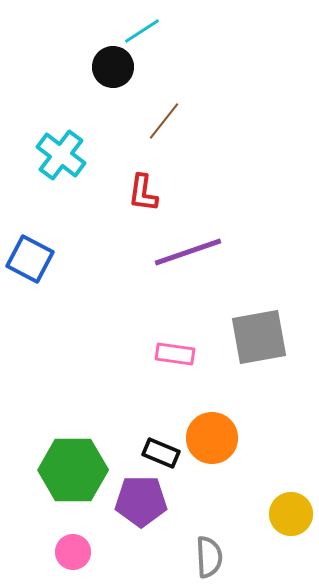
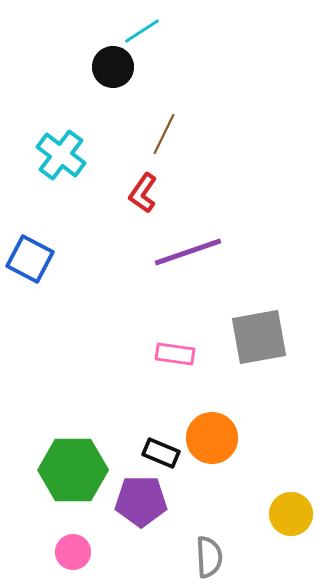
brown line: moved 13 px down; rotated 12 degrees counterclockwise
red L-shape: rotated 27 degrees clockwise
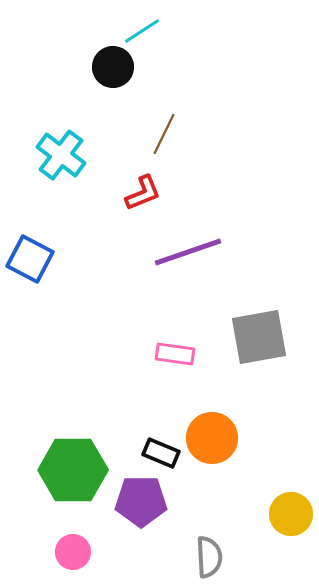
red L-shape: rotated 147 degrees counterclockwise
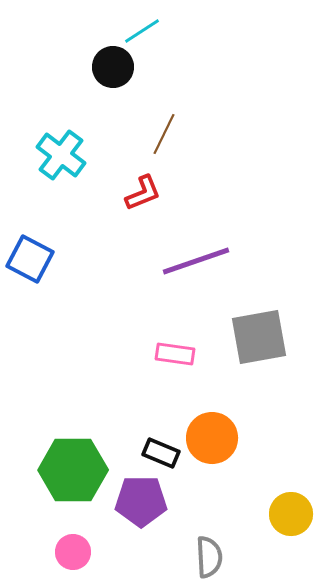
purple line: moved 8 px right, 9 px down
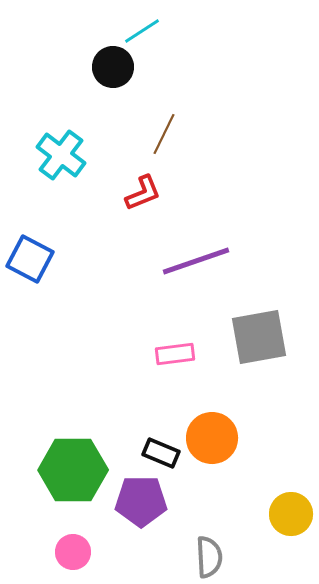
pink rectangle: rotated 15 degrees counterclockwise
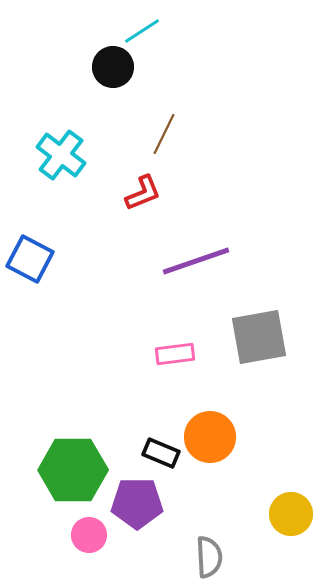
orange circle: moved 2 px left, 1 px up
purple pentagon: moved 4 px left, 2 px down
pink circle: moved 16 px right, 17 px up
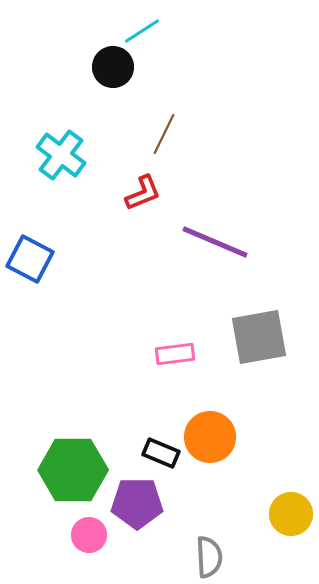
purple line: moved 19 px right, 19 px up; rotated 42 degrees clockwise
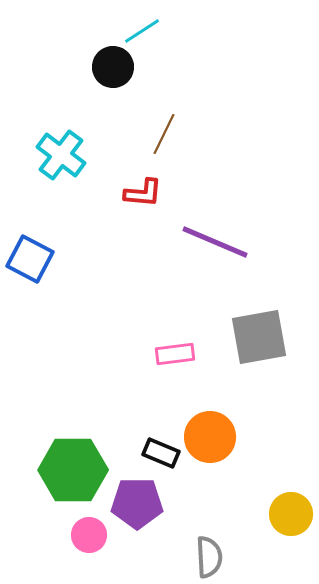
red L-shape: rotated 27 degrees clockwise
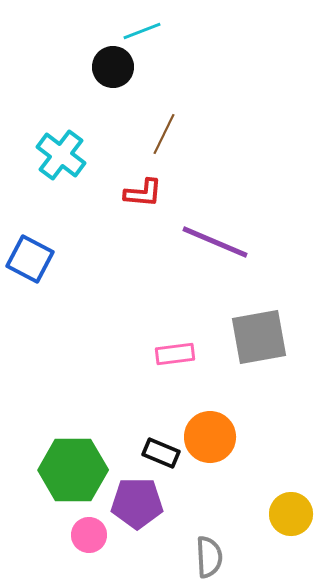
cyan line: rotated 12 degrees clockwise
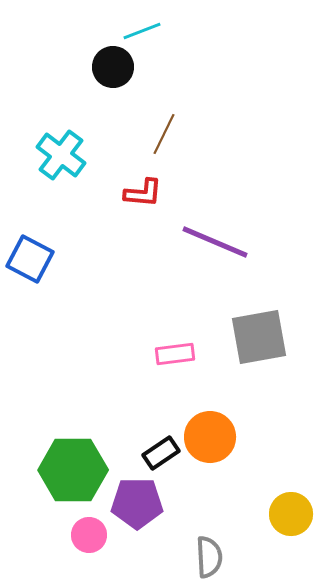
black rectangle: rotated 57 degrees counterclockwise
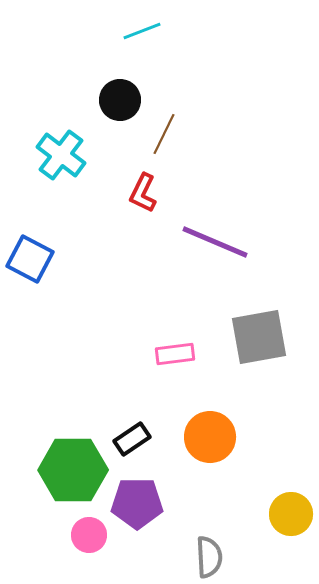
black circle: moved 7 px right, 33 px down
red L-shape: rotated 111 degrees clockwise
black rectangle: moved 29 px left, 14 px up
